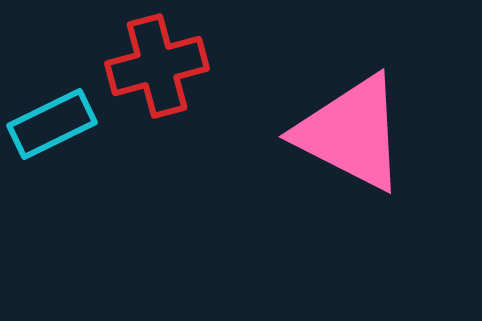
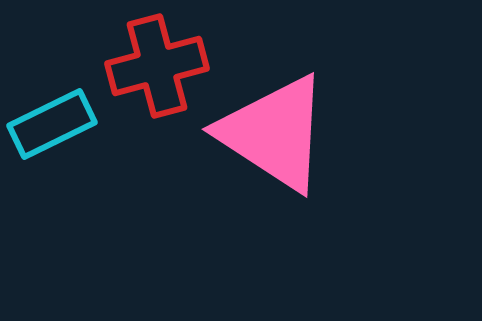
pink triangle: moved 77 px left; rotated 6 degrees clockwise
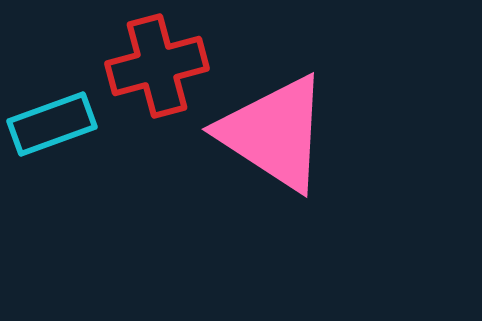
cyan rectangle: rotated 6 degrees clockwise
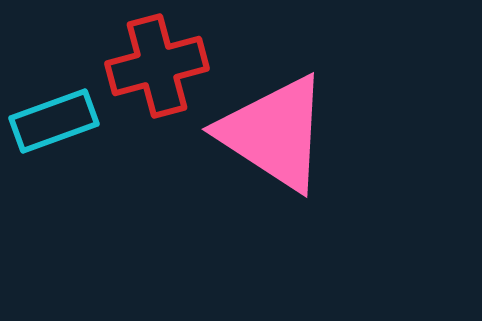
cyan rectangle: moved 2 px right, 3 px up
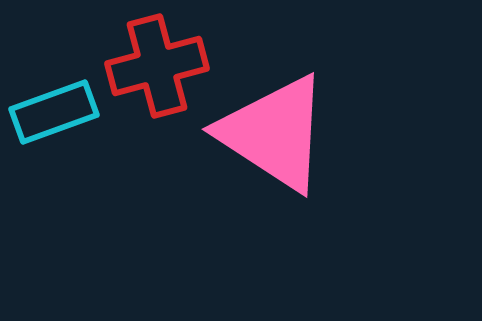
cyan rectangle: moved 9 px up
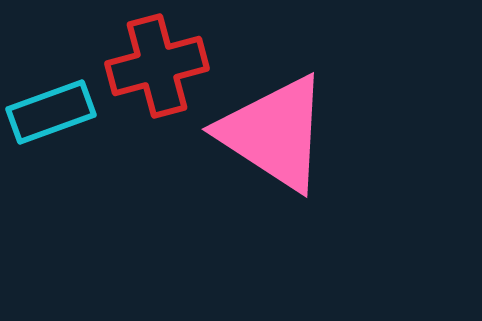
cyan rectangle: moved 3 px left
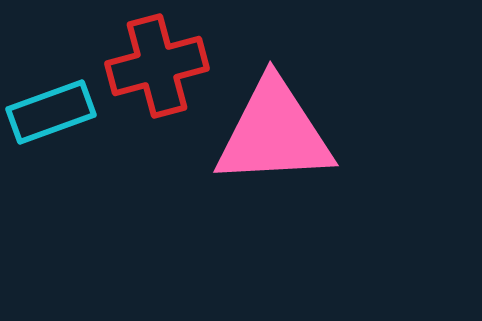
pink triangle: rotated 36 degrees counterclockwise
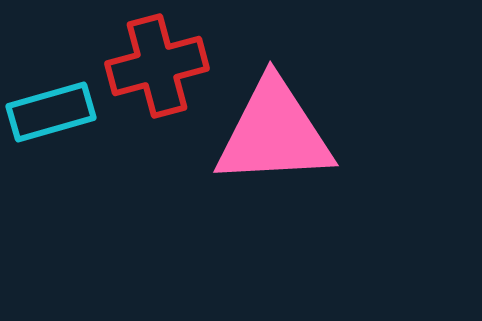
cyan rectangle: rotated 4 degrees clockwise
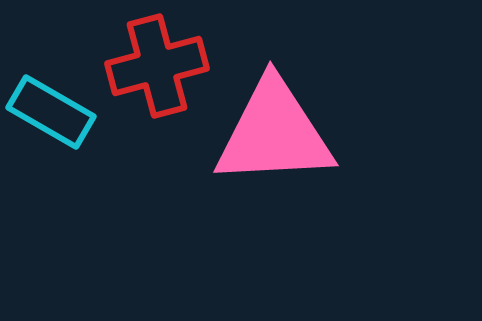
cyan rectangle: rotated 46 degrees clockwise
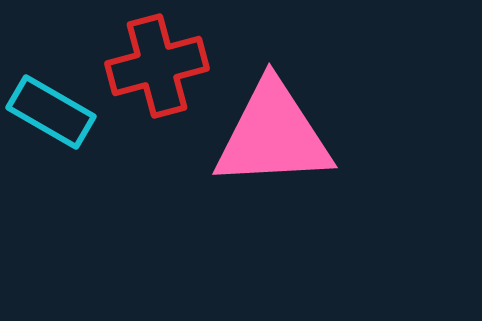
pink triangle: moved 1 px left, 2 px down
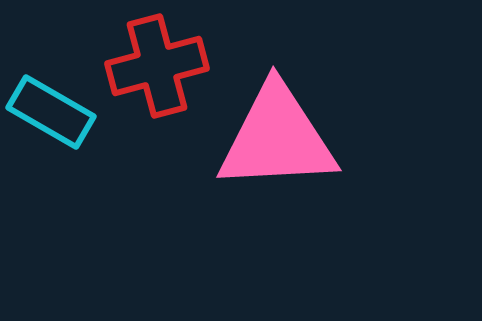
pink triangle: moved 4 px right, 3 px down
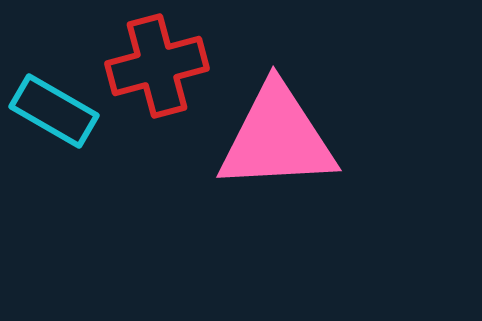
cyan rectangle: moved 3 px right, 1 px up
